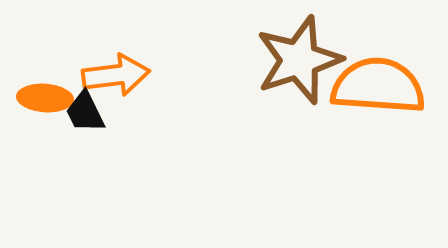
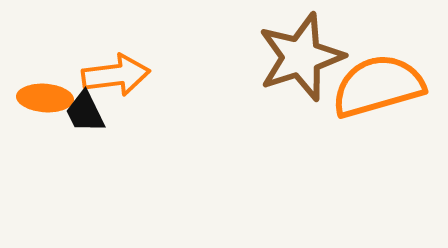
brown star: moved 2 px right, 3 px up
orange semicircle: rotated 20 degrees counterclockwise
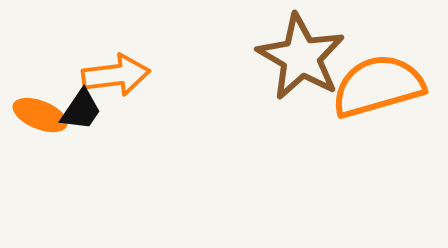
brown star: rotated 24 degrees counterclockwise
orange ellipse: moved 5 px left, 17 px down; rotated 18 degrees clockwise
black trapezoid: moved 4 px left, 2 px up; rotated 120 degrees counterclockwise
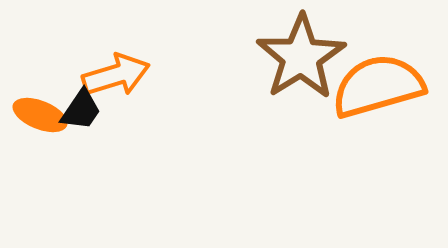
brown star: rotated 10 degrees clockwise
orange arrow: rotated 10 degrees counterclockwise
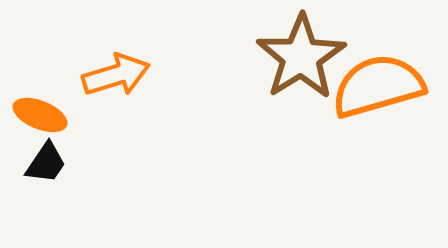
black trapezoid: moved 35 px left, 53 px down
